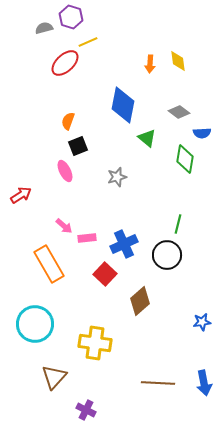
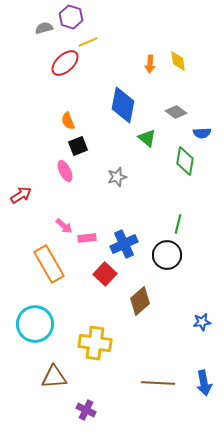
gray diamond: moved 3 px left
orange semicircle: rotated 42 degrees counterclockwise
green diamond: moved 2 px down
brown triangle: rotated 44 degrees clockwise
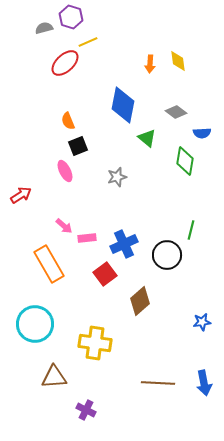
green line: moved 13 px right, 6 px down
red square: rotated 10 degrees clockwise
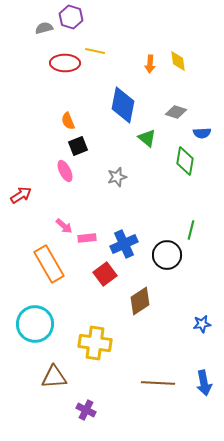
yellow line: moved 7 px right, 9 px down; rotated 36 degrees clockwise
red ellipse: rotated 44 degrees clockwise
gray diamond: rotated 20 degrees counterclockwise
brown diamond: rotated 8 degrees clockwise
blue star: moved 2 px down
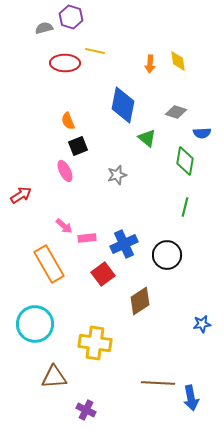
gray star: moved 2 px up
green line: moved 6 px left, 23 px up
red square: moved 2 px left
blue arrow: moved 13 px left, 15 px down
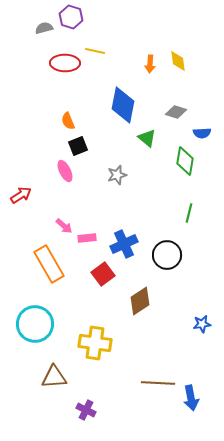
green line: moved 4 px right, 6 px down
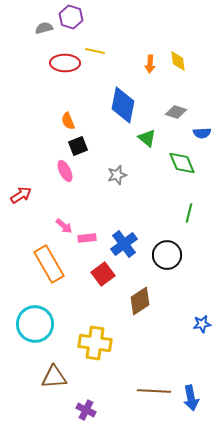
green diamond: moved 3 px left, 2 px down; rotated 32 degrees counterclockwise
blue cross: rotated 12 degrees counterclockwise
brown line: moved 4 px left, 8 px down
